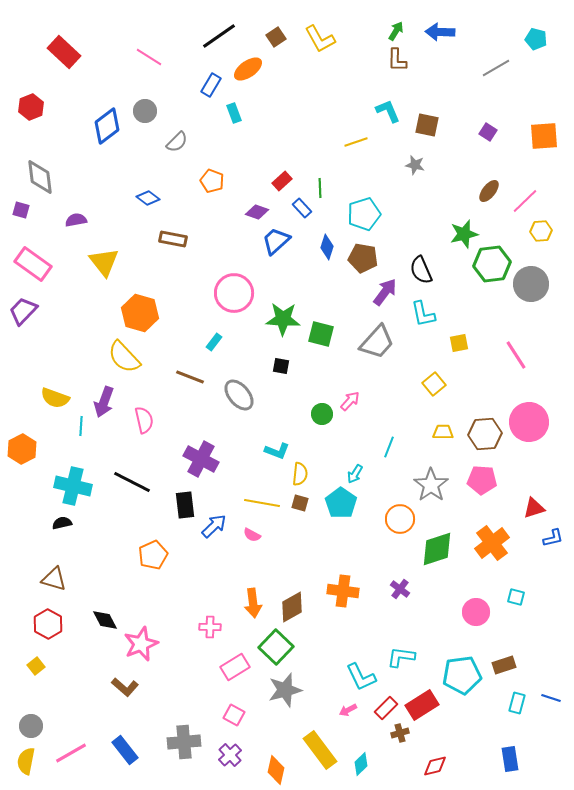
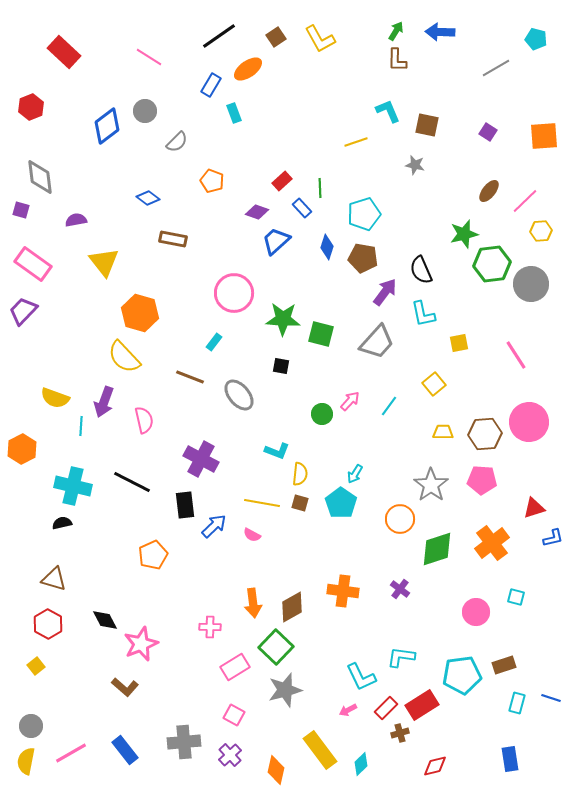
cyan line at (389, 447): moved 41 px up; rotated 15 degrees clockwise
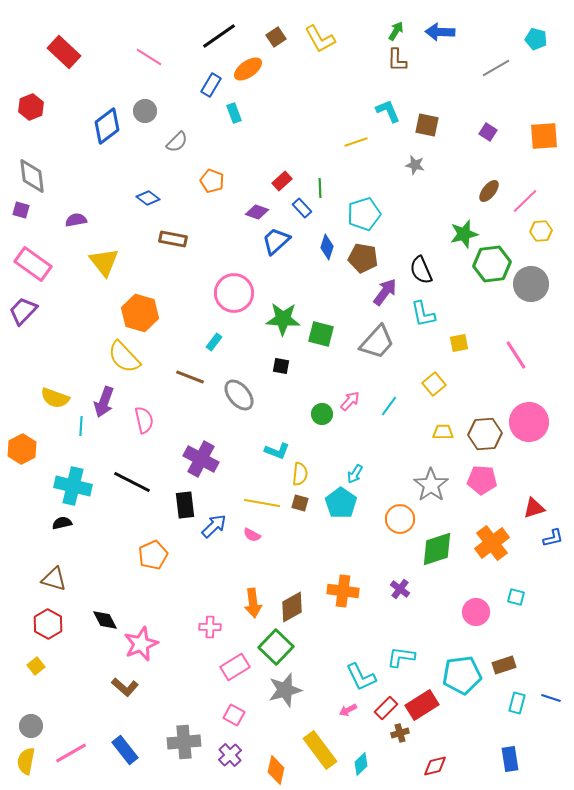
gray diamond at (40, 177): moved 8 px left, 1 px up
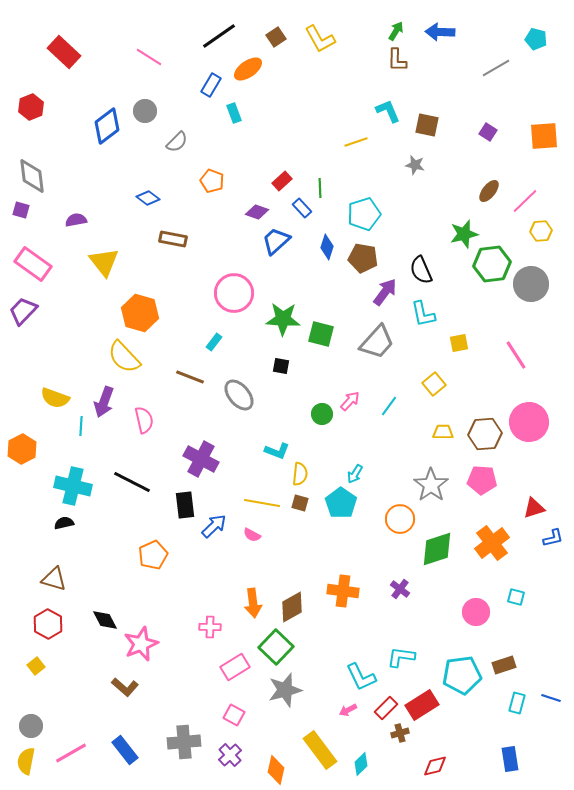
black semicircle at (62, 523): moved 2 px right
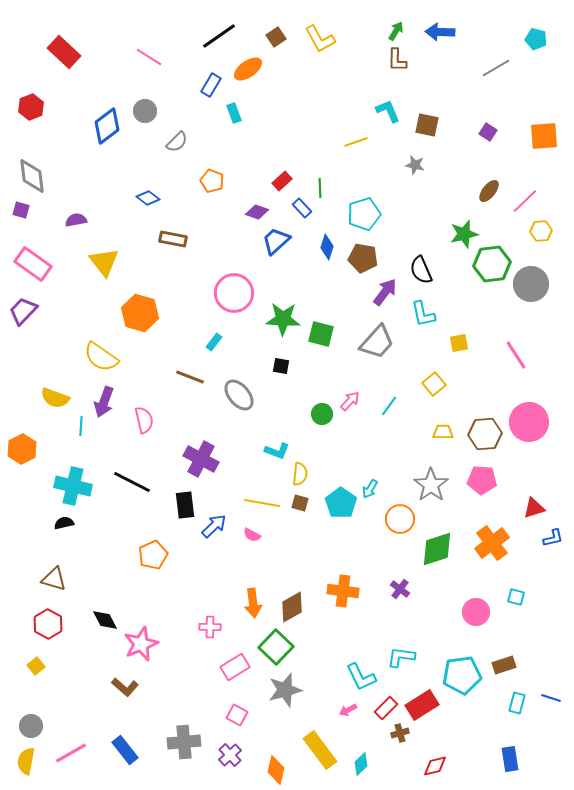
yellow semicircle at (124, 357): moved 23 px left; rotated 12 degrees counterclockwise
cyan arrow at (355, 474): moved 15 px right, 15 px down
pink square at (234, 715): moved 3 px right
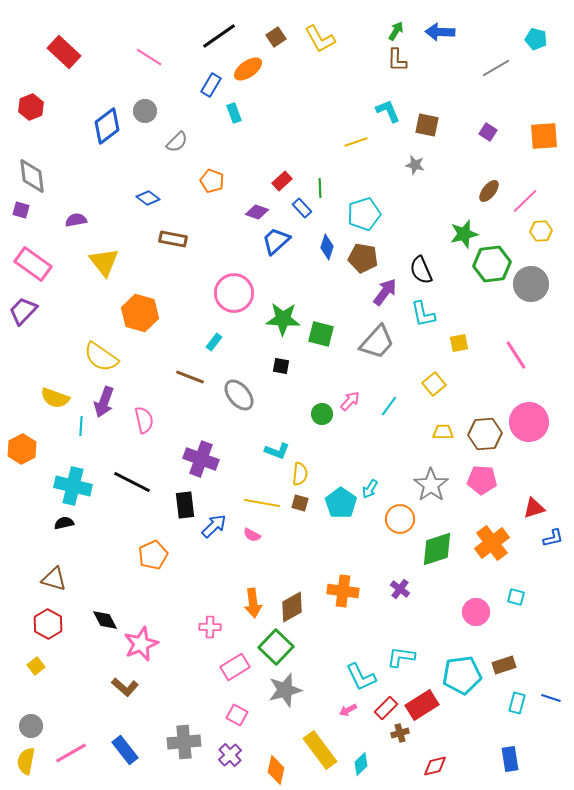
purple cross at (201, 459): rotated 8 degrees counterclockwise
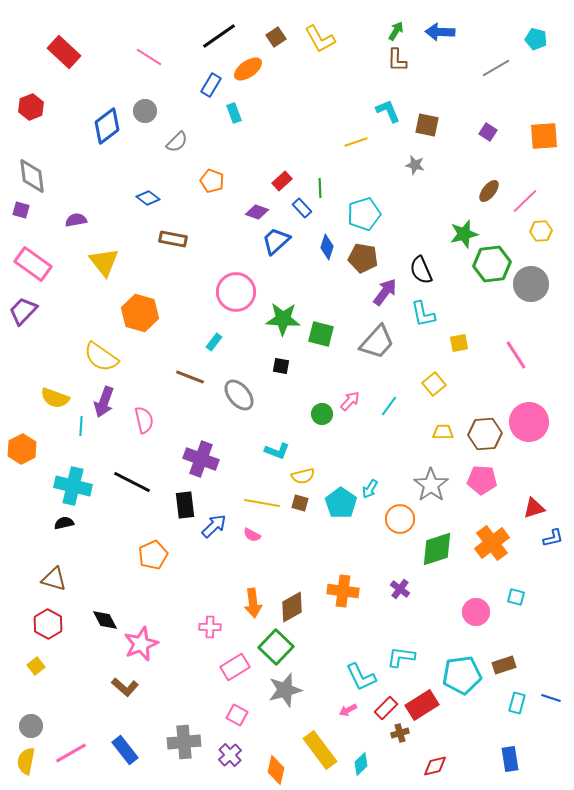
pink circle at (234, 293): moved 2 px right, 1 px up
yellow semicircle at (300, 474): moved 3 px right, 2 px down; rotated 70 degrees clockwise
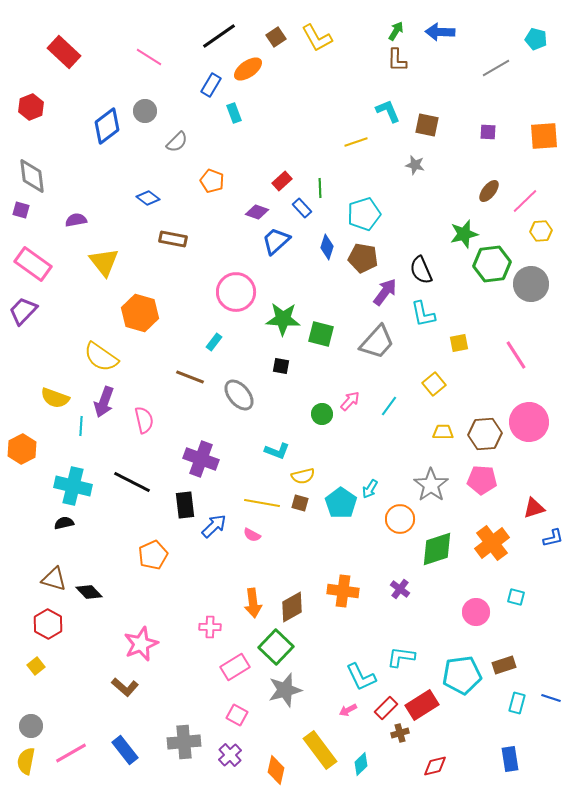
yellow L-shape at (320, 39): moved 3 px left, 1 px up
purple square at (488, 132): rotated 30 degrees counterclockwise
black diamond at (105, 620): moved 16 px left, 28 px up; rotated 16 degrees counterclockwise
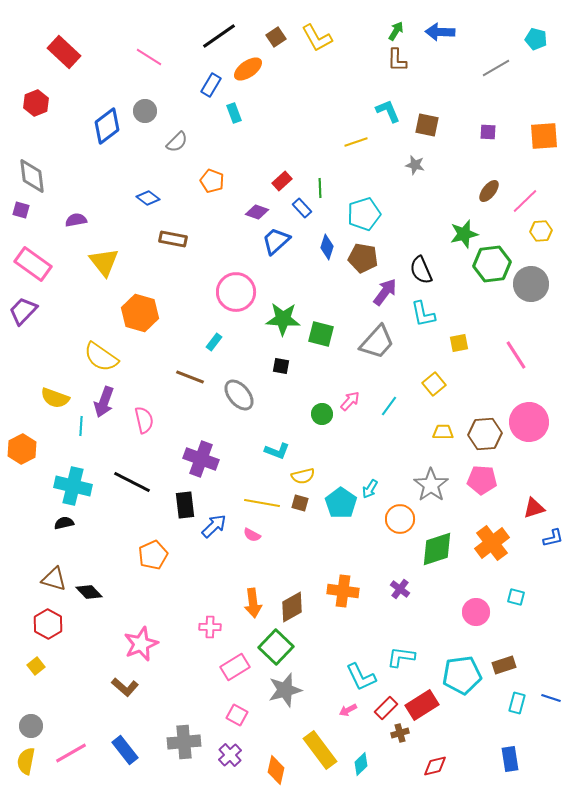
red hexagon at (31, 107): moved 5 px right, 4 px up
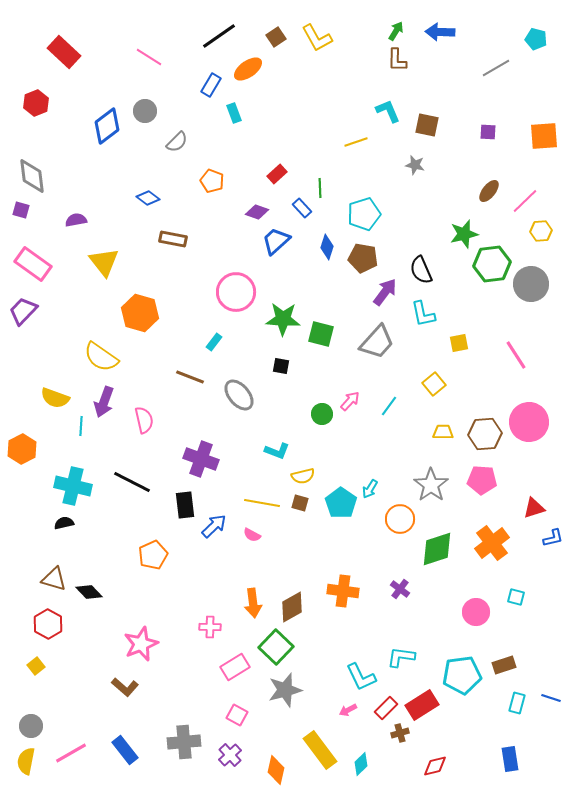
red rectangle at (282, 181): moved 5 px left, 7 px up
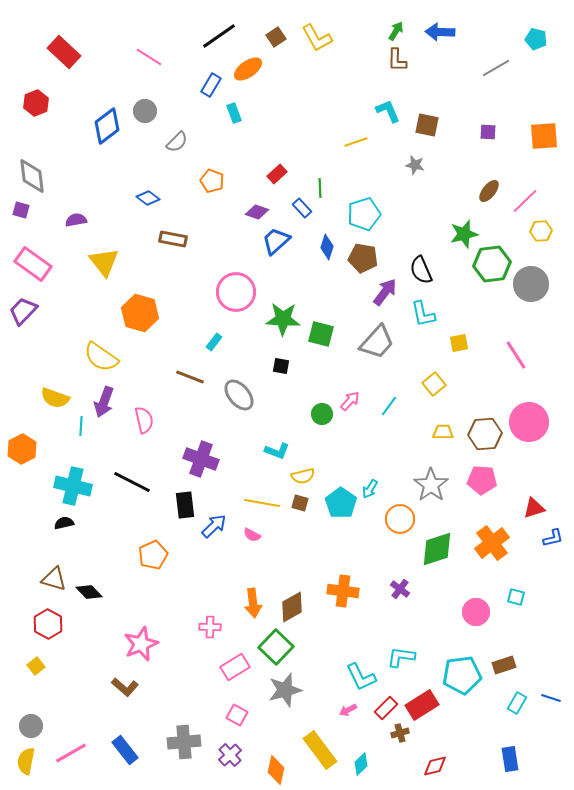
cyan rectangle at (517, 703): rotated 15 degrees clockwise
